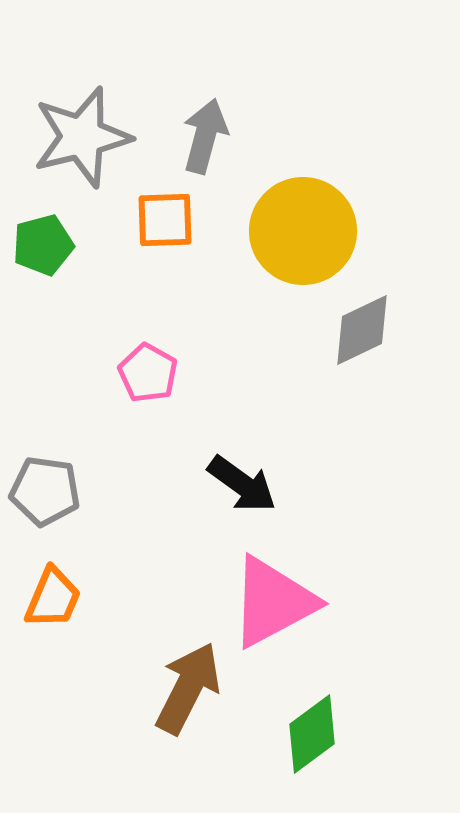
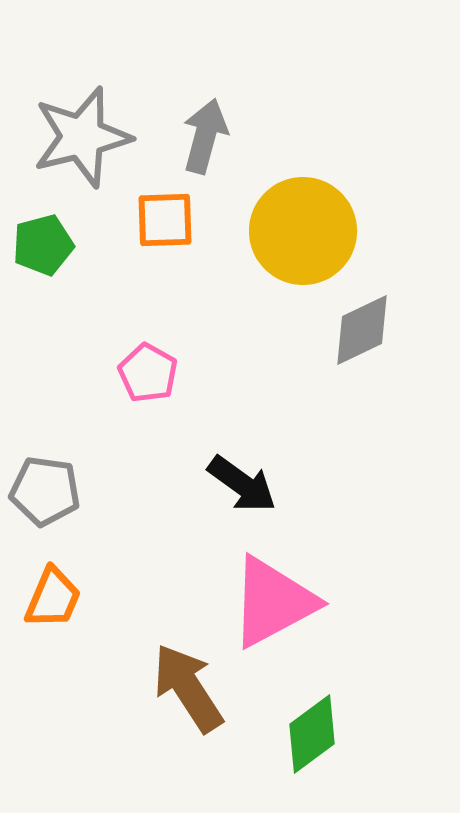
brown arrow: rotated 60 degrees counterclockwise
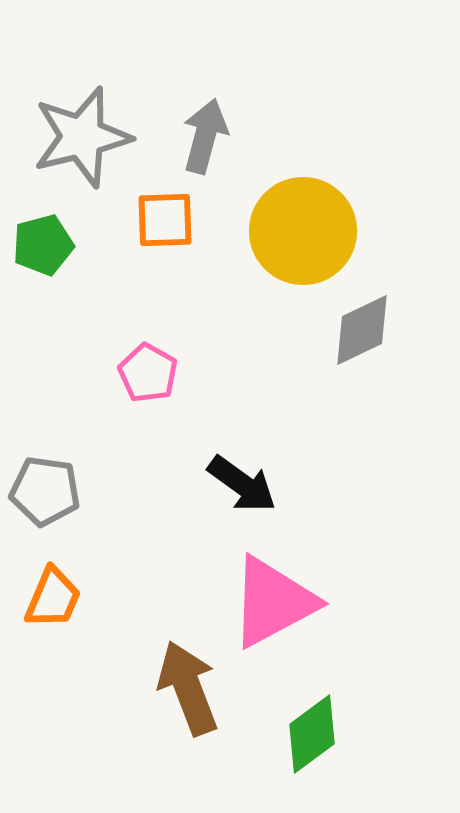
brown arrow: rotated 12 degrees clockwise
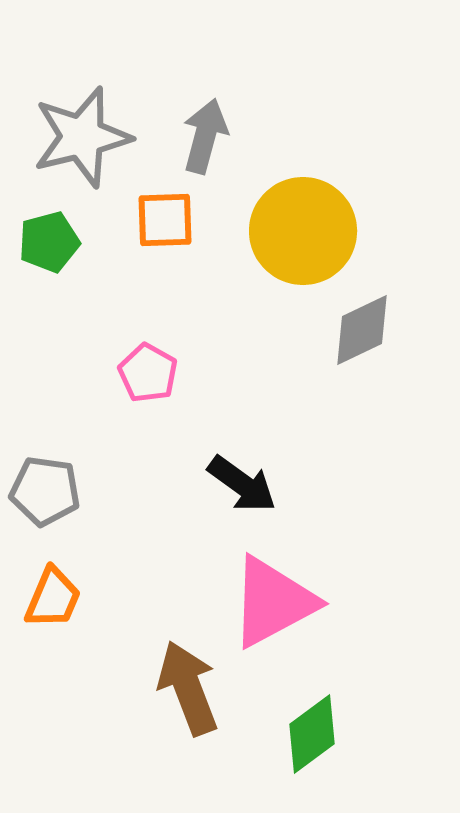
green pentagon: moved 6 px right, 3 px up
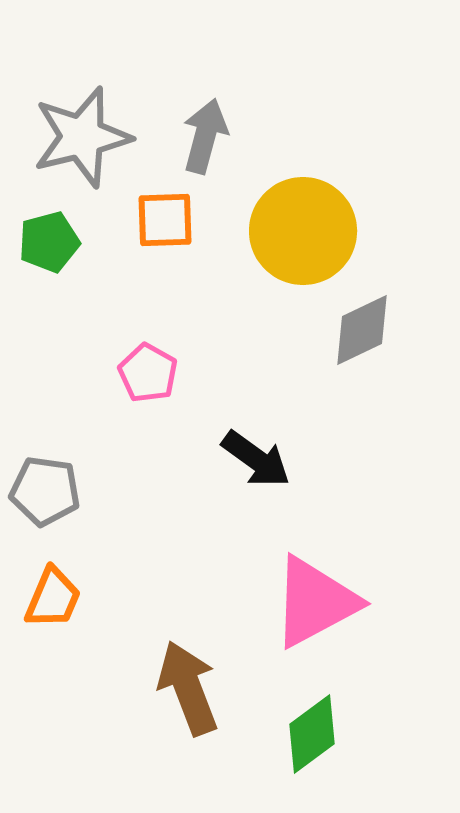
black arrow: moved 14 px right, 25 px up
pink triangle: moved 42 px right
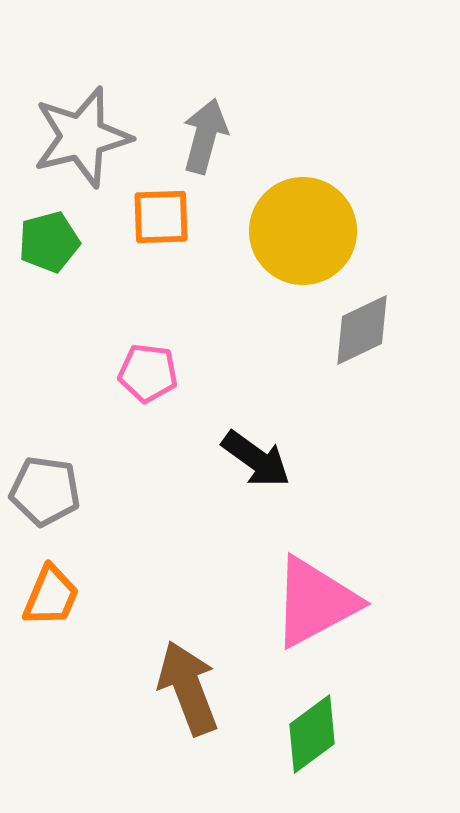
orange square: moved 4 px left, 3 px up
pink pentagon: rotated 22 degrees counterclockwise
orange trapezoid: moved 2 px left, 2 px up
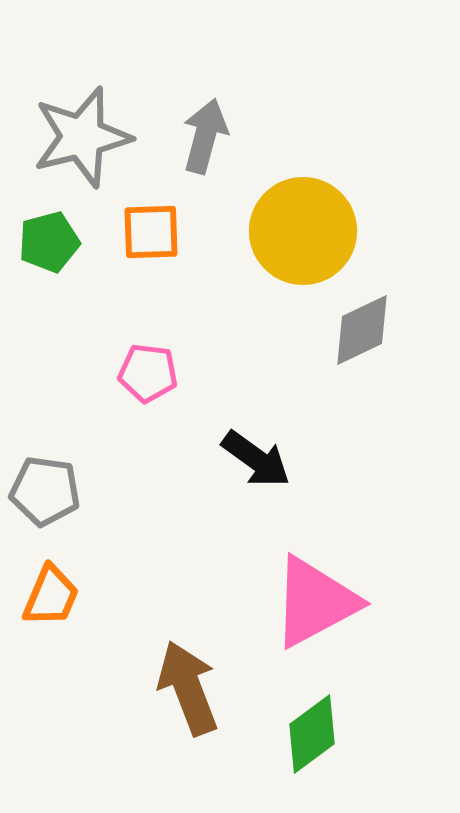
orange square: moved 10 px left, 15 px down
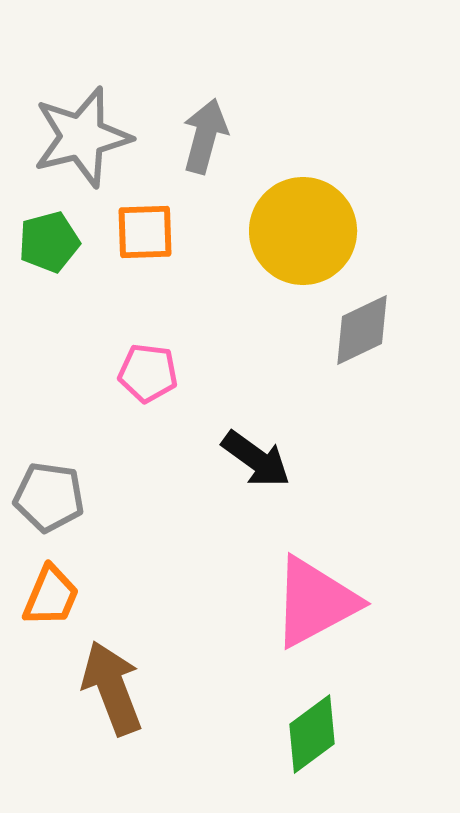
orange square: moved 6 px left
gray pentagon: moved 4 px right, 6 px down
brown arrow: moved 76 px left
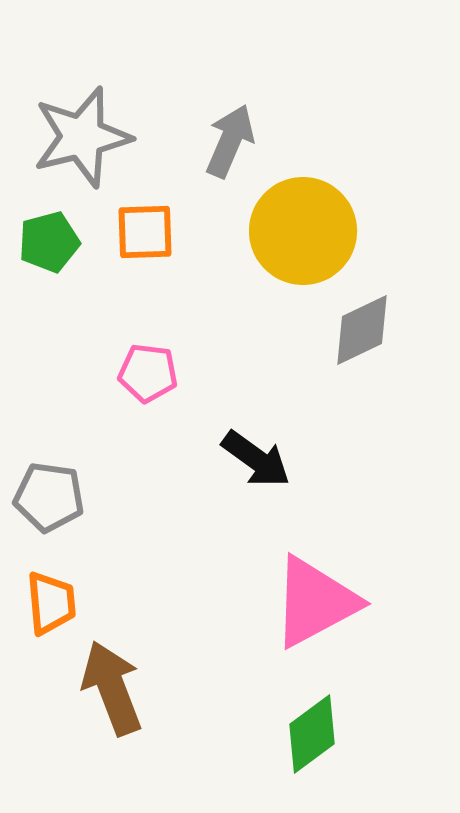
gray arrow: moved 25 px right, 5 px down; rotated 8 degrees clockwise
orange trapezoid: moved 7 px down; rotated 28 degrees counterclockwise
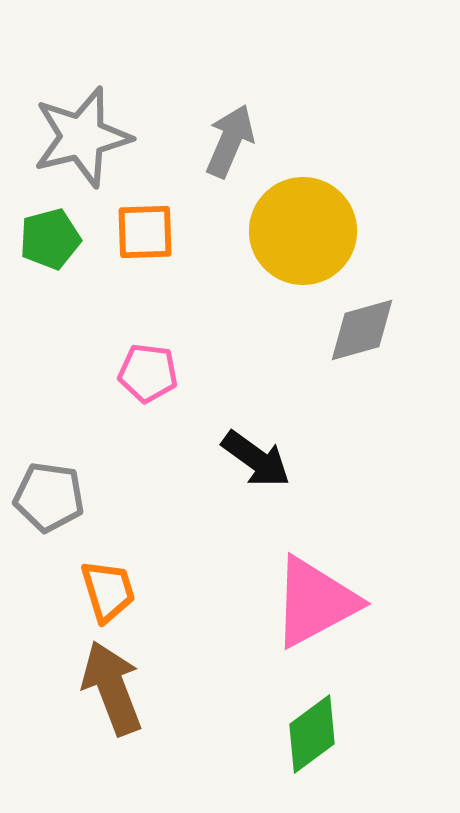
green pentagon: moved 1 px right, 3 px up
gray diamond: rotated 10 degrees clockwise
orange trapezoid: moved 57 px right, 12 px up; rotated 12 degrees counterclockwise
